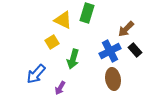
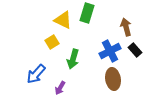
brown arrow: moved 2 px up; rotated 120 degrees clockwise
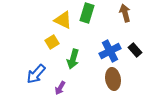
brown arrow: moved 1 px left, 14 px up
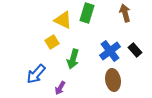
blue cross: rotated 10 degrees counterclockwise
brown ellipse: moved 1 px down
